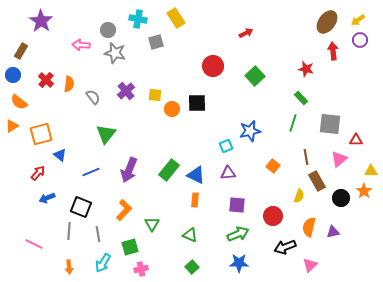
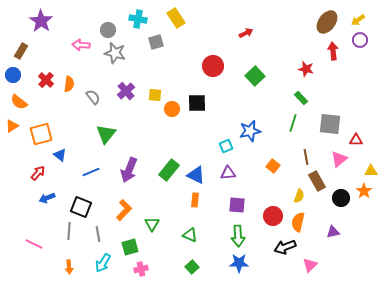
orange semicircle at (309, 227): moved 11 px left, 5 px up
green arrow at (238, 234): moved 2 px down; rotated 110 degrees clockwise
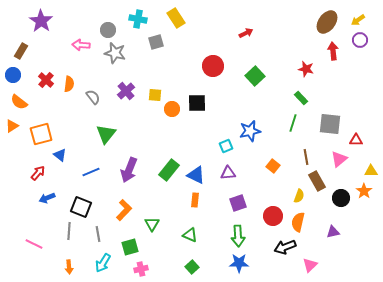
purple square at (237, 205): moved 1 px right, 2 px up; rotated 24 degrees counterclockwise
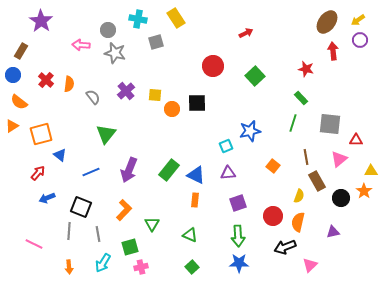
pink cross at (141, 269): moved 2 px up
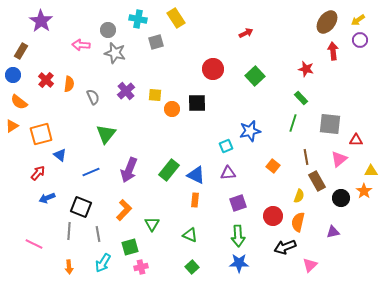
red circle at (213, 66): moved 3 px down
gray semicircle at (93, 97): rotated 14 degrees clockwise
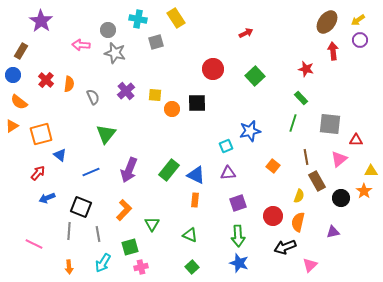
blue star at (239, 263): rotated 18 degrees clockwise
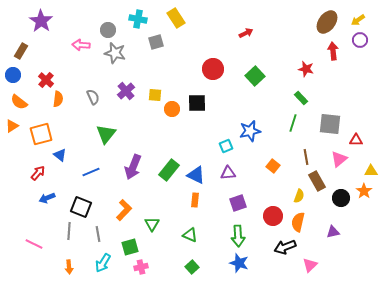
orange semicircle at (69, 84): moved 11 px left, 15 px down
purple arrow at (129, 170): moved 4 px right, 3 px up
